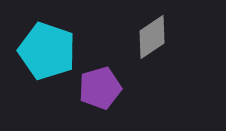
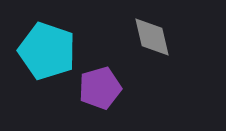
gray diamond: rotated 69 degrees counterclockwise
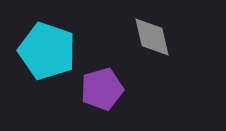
purple pentagon: moved 2 px right, 1 px down
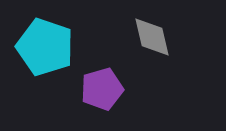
cyan pentagon: moved 2 px left, 4 px up
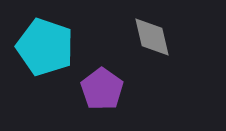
purple pentagon: rotated 21 degrees counterclockwise
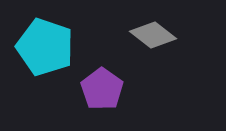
gray diamond: moved 1 px right, 2 px up; rotated 39 degrees counterclockwise
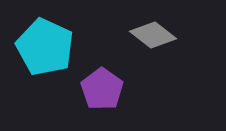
cyan pentagon: rotated 6 degrees clockwise
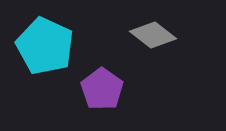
cyan pentagon: moved 1 px up
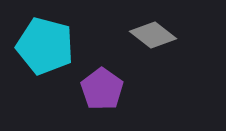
cyan pentagon: rotated 10 degrees counterclockwise
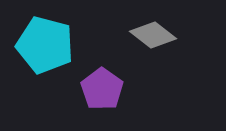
cyan pentagon: moved 1 px up
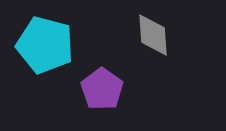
gray diamond: rotated 48 degrees clockwise
